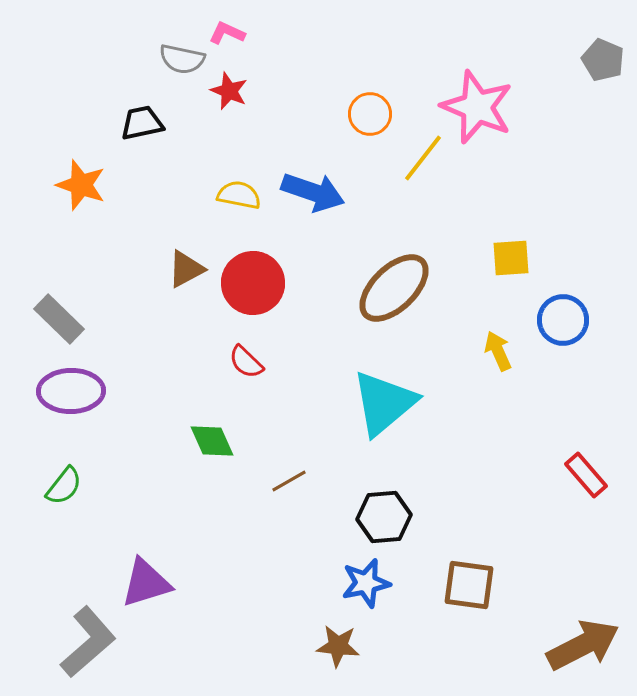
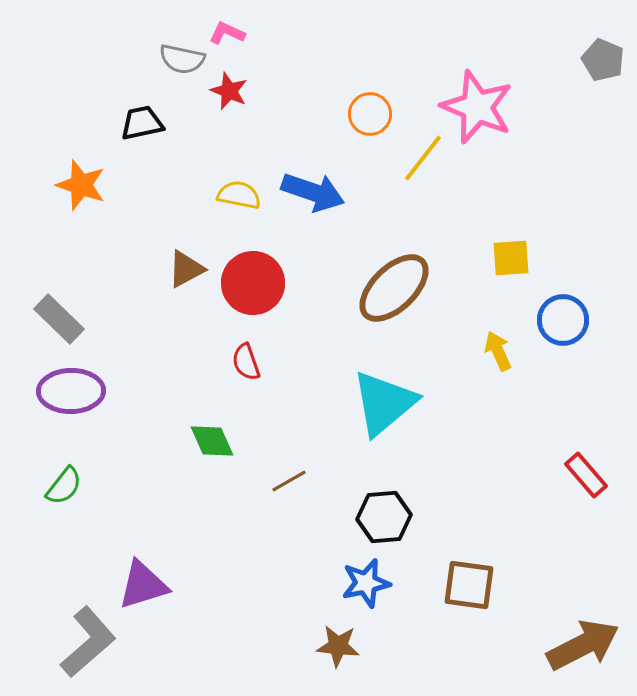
red semicircle: rotated 27 degrees clockwise
purple triangle: moved 3 px left, 2 px down
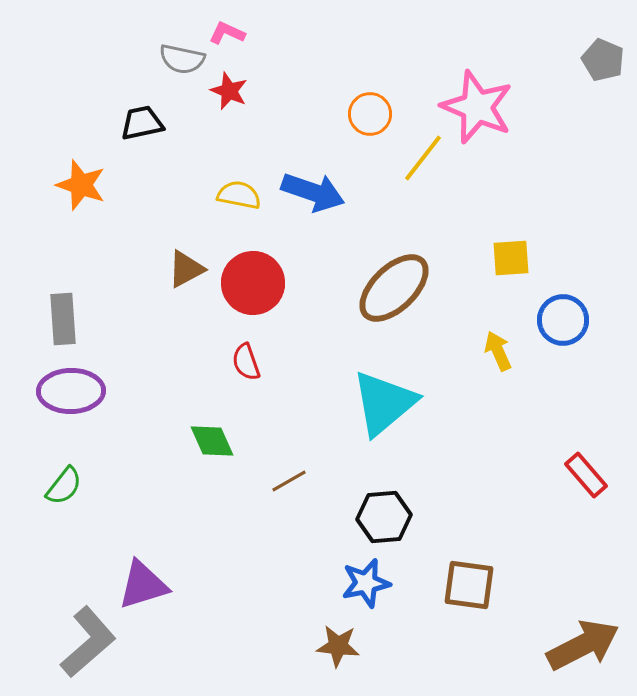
gray rectangle: moved 4 px right; rotated 42 degrees clockwise
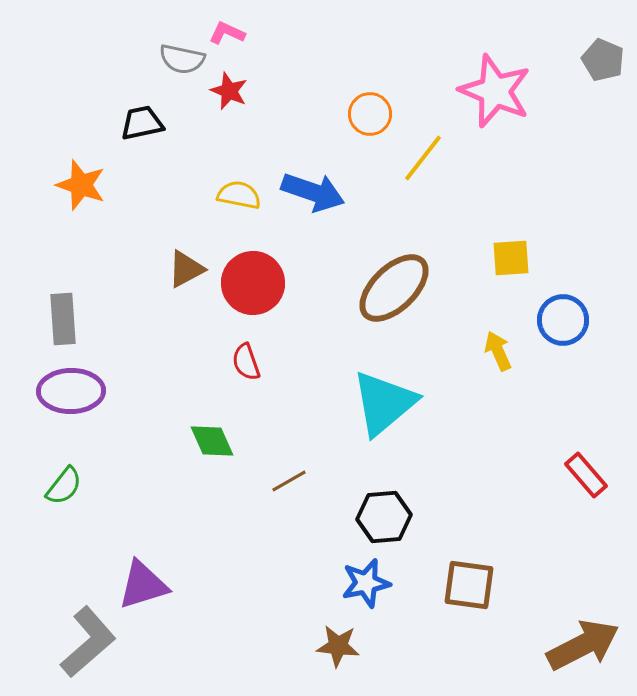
pink star: moved 18 px right, 16 px up
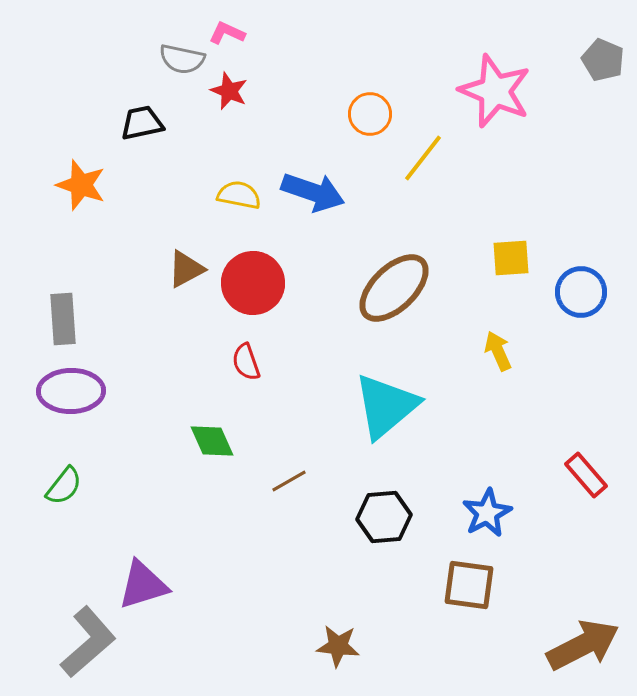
blue circle: moved 18 px right, 28 px up
cyan triangle: moved 2 px right, 3 px down
blue star: moved 121 px right, 70 px up; rotated 15 degrees counterclockwise
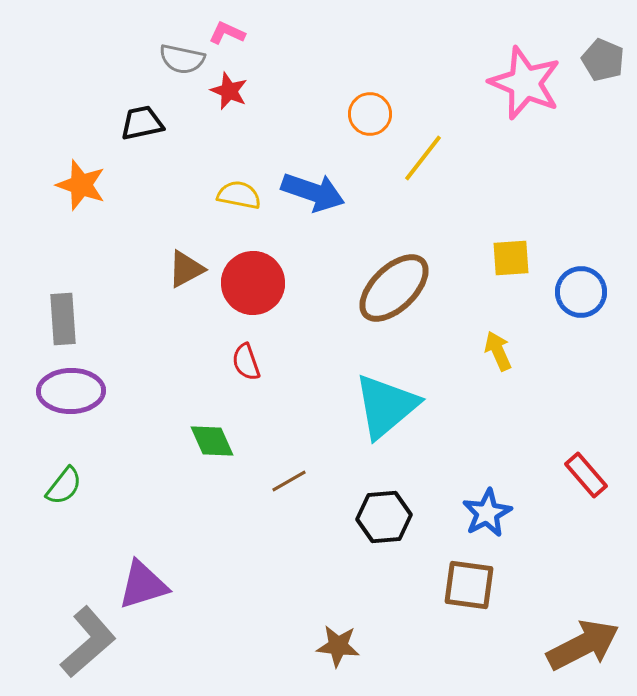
pink star: moved 30 px right, 8 px up
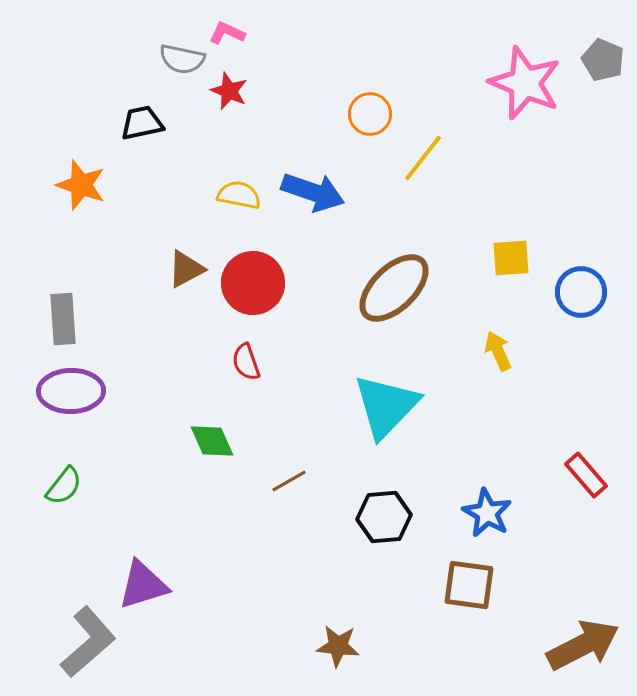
cyan triangle: rotated 6 degrees counterclockwise
blue star: rotated 15 degrees counterclockwise
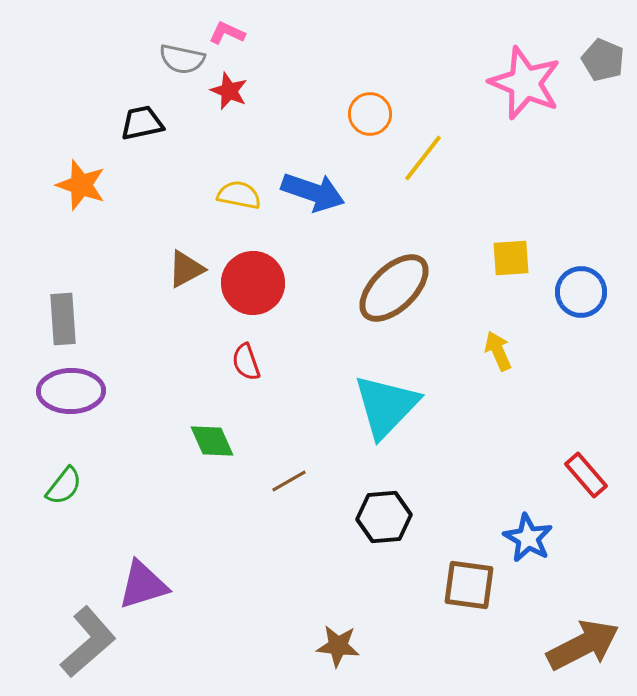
blue star: moved 41 px right, 25 px down
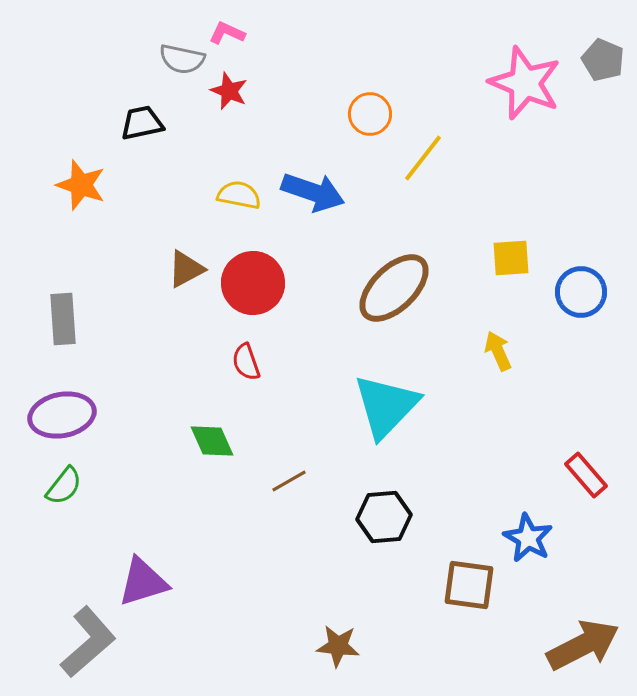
purple ellipse: moved 9 px left, 24 px down; rotated 10 degrees counterclockwise
purple triangle: moved 3 px up
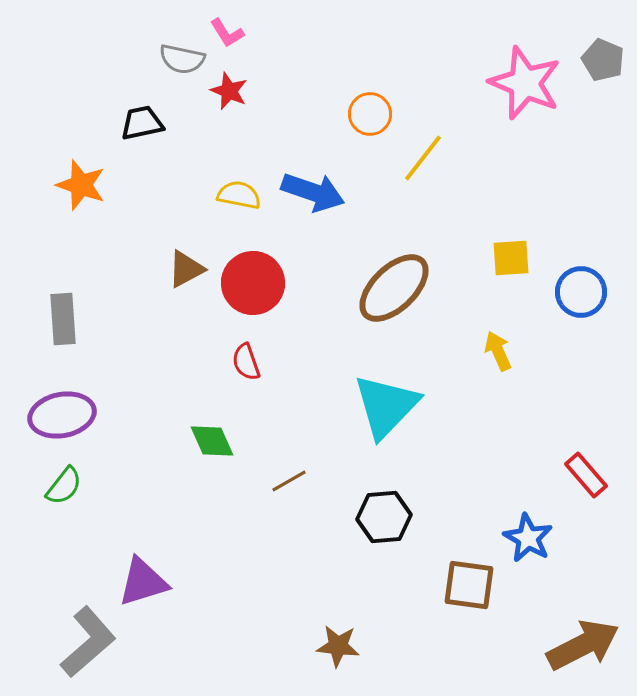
pink L-shape: rotated 147 degrees counterclockwise
